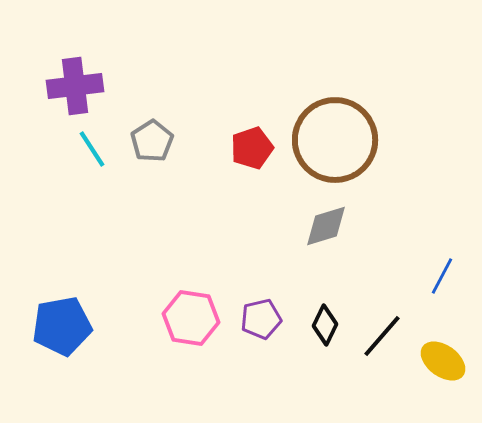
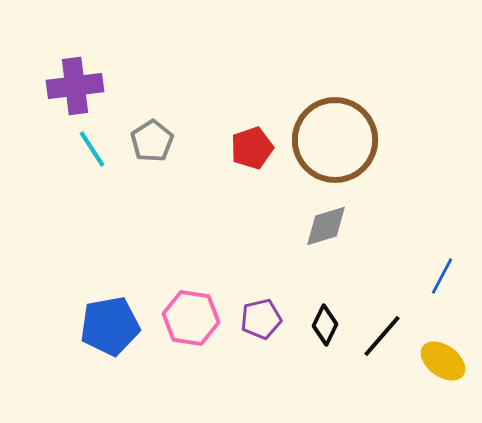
blue pentagon: moved 48 px right
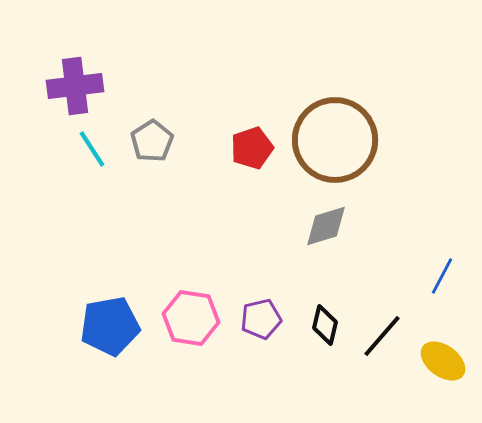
black diamond: rotated 12 degrees counterclockwise
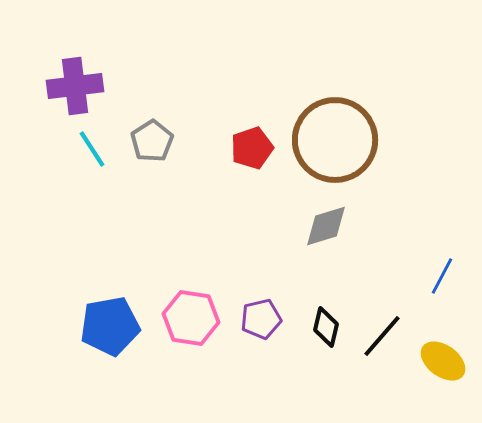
black diamond: moved 1 px right, 2 px down
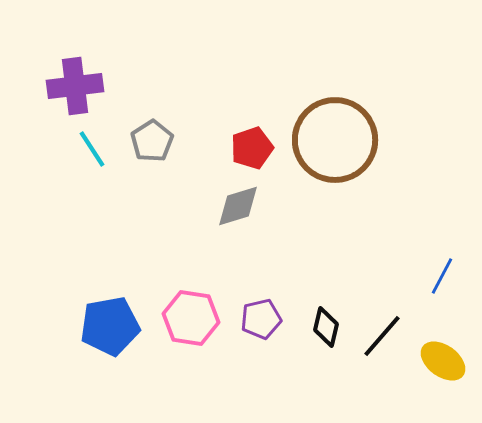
gray diamond: moved 88 px left, 20 px up
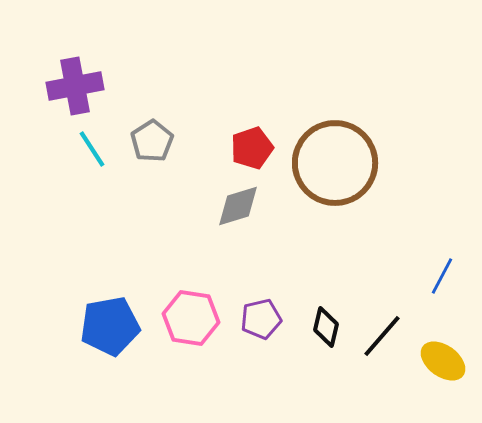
purple cross: rotated 4 degrees counterclockwise
brown circle: moved 23 px down
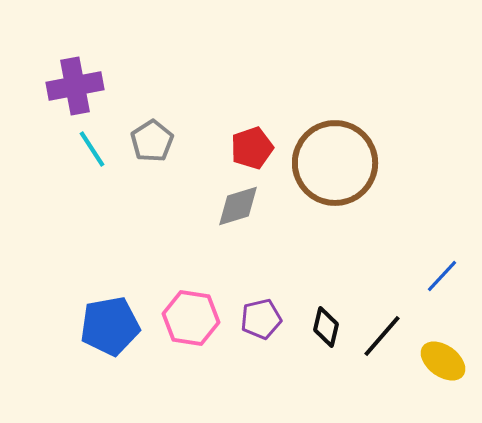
blue line: rotated 15 degrees clockwise
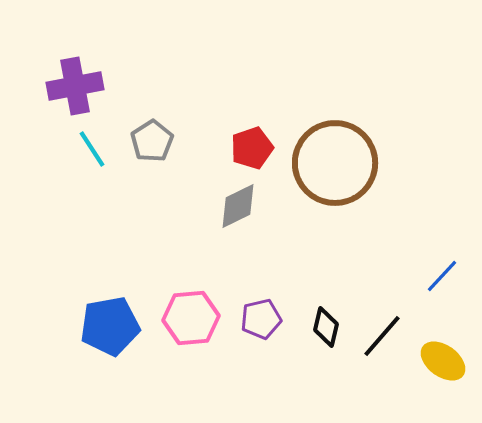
gray diamond: rotated 9 degrees counterclockwise
pink hexagon: rotated 14 degrees counterclockwise
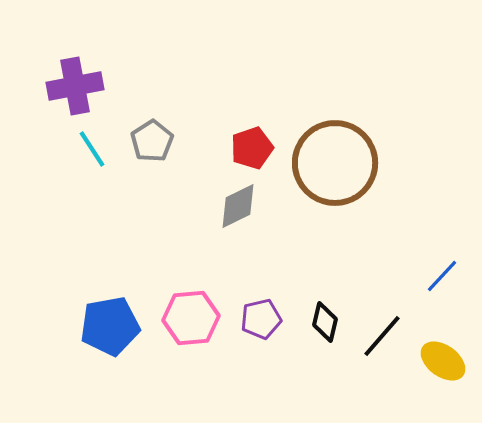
black diamond: moved 1 px left, 5 px up
